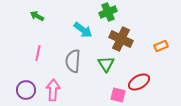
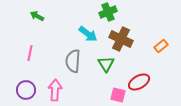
cyan arrow: moved 5 px right, 4 px down
orange rectangle: rotated 16 degrees counterclockwise
pink line: moved 8 px left
pink arrow: moved 2 px right
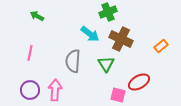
cyan arrow: moved 2 px right
purple circle: moved 4 px right
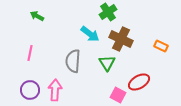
green cross: rotated 12 degrees counterclockwise
orange rectangle: rotated 64 degrees clockwise
green triangle: moved 1 px right, 1 px up
pink square: rotated 14 degrees clockwise
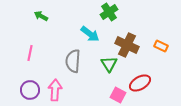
green cross: moved 1 px right
green arrow: moved 4 px right
brown cross: moved 6 px right, 6 px down
green triangle: moved 2 px right, 1 px down
red ellipse: moved 1 px right, 1 px down
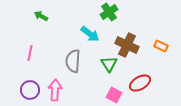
pink square: moved 4 px left
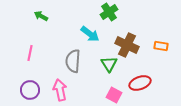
orange rectangle: rotated 16 degrees counterclockwise
red ellipse: rotated 10 degrees clockwise
pink arrow: moved 5 px right; rotated 15 degrees counterclockwise
